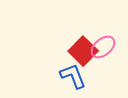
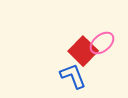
pink ellipse: moved 1 px left, 4 px up
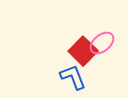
blue L-shape: moved 1 px down
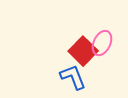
pink ellipse: rotated 25 degrees counterclockwise
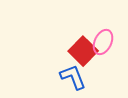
pink ellipse: moved 1 px right, 1 px up
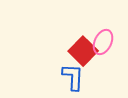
blue L-shape: rotated 24 degrees clockwise
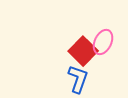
blue L-shape: moved 5 px right, 2 px down; rotated 16 degrees clockwise
